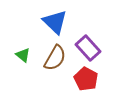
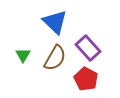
green triangle: rotated 21 degrees clockwise
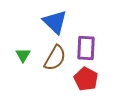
purple rectangle: moved 2 px left; rotated 45 degrees clockwise
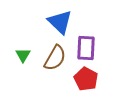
blue triangle: moved 5 px right
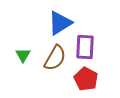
blue triangle: moved 1 px down; rotated 44 degrees clockwise
purple rectangle: moved 1 px left, 1 px up
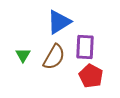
blue triangle: moved 1 px left, 1 px up
brown semicircle: moved 1 px left, 1 px up
red pentagon: moved 5 px right, 3 px up
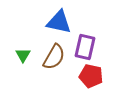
blue triangle: rotated 44 degrees clockwise
purple rectangle: rotated 10 degrees clockwise
red pentagon: rotated 15 degrees counterclockwise
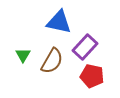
purple rectangle: rotated 30 degrees clockwise
brown semicircle: moved 2 px left, 4 px down
red pentagon: moved 1 px right
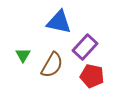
brown semicircle: moved 4 px down
